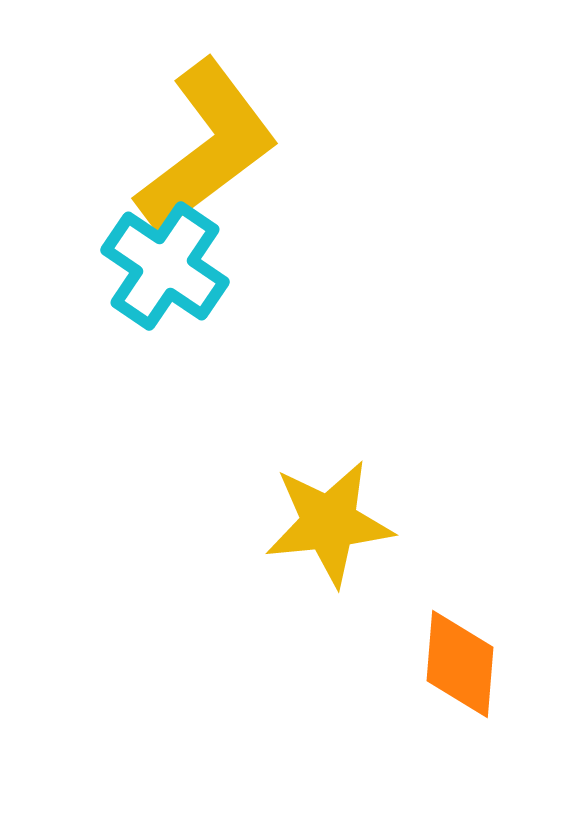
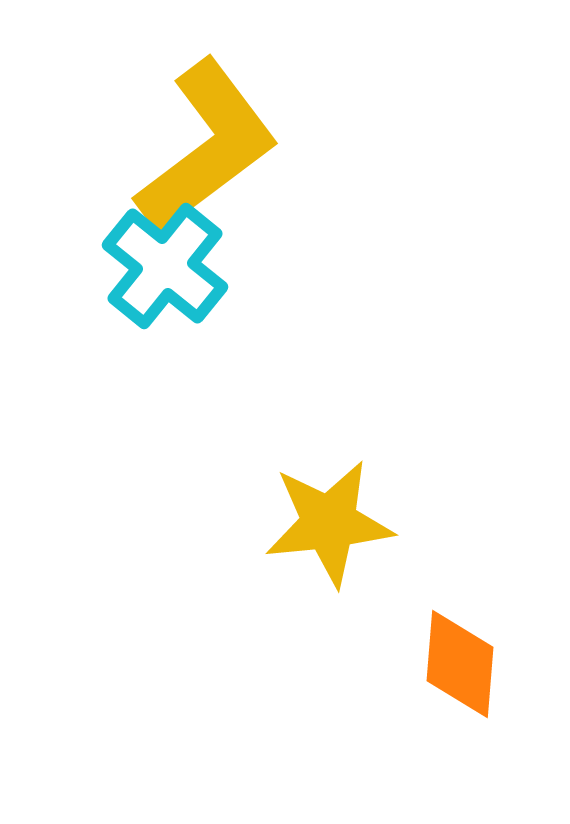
cyan cross: rotated 5 degrees clockwise
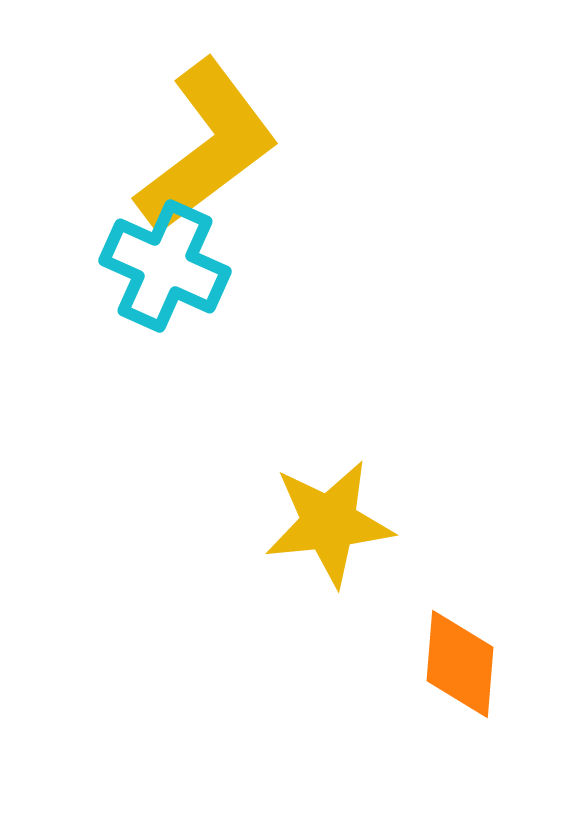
cyan cross: rotated 15 degrees counterclockwise
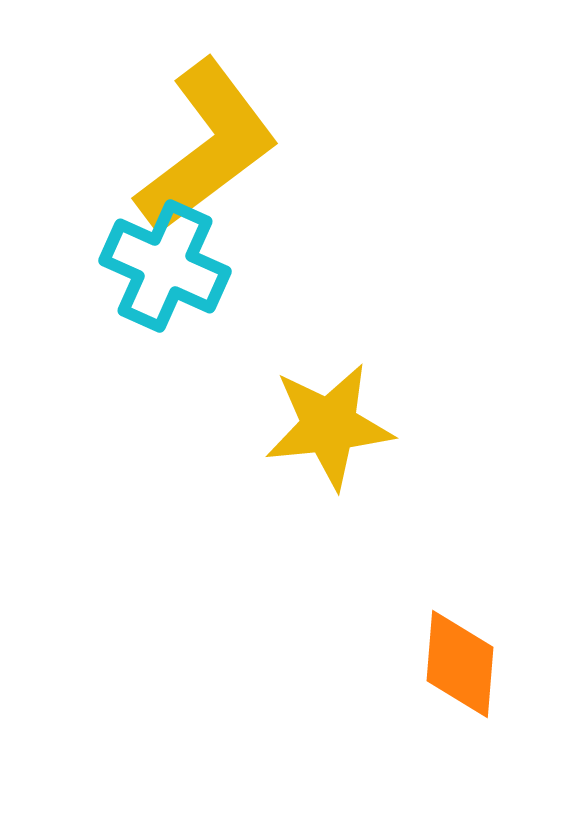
yellow star: moved 97 px up
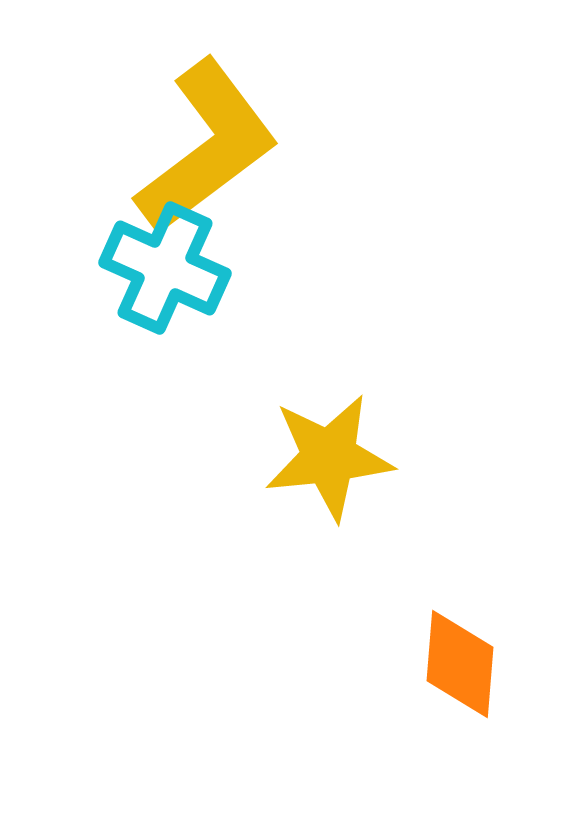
cyan cross: moved 2 px down
yellow star: moved 31 px down
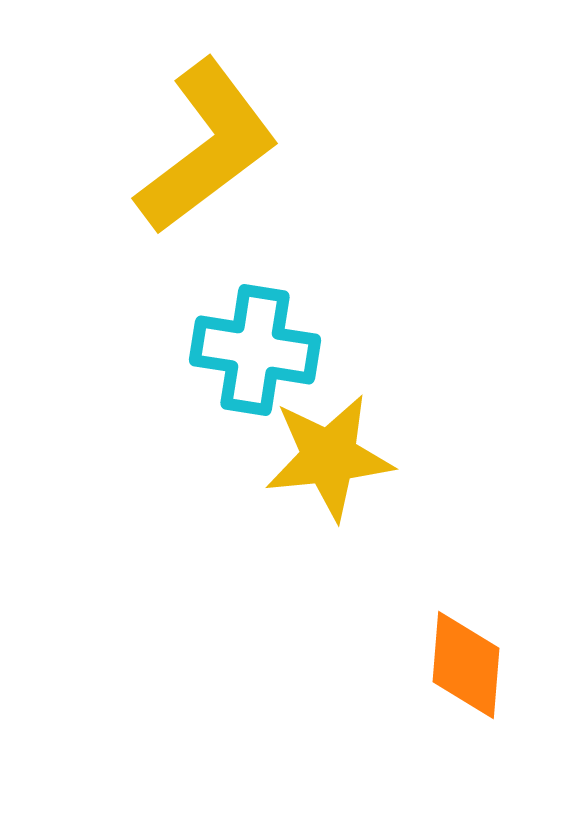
cyan cross: moved 90 px right, 82 px down; rotated 15 degrees counterclockwise
orange diamond: moved 6 px right, 1 px down
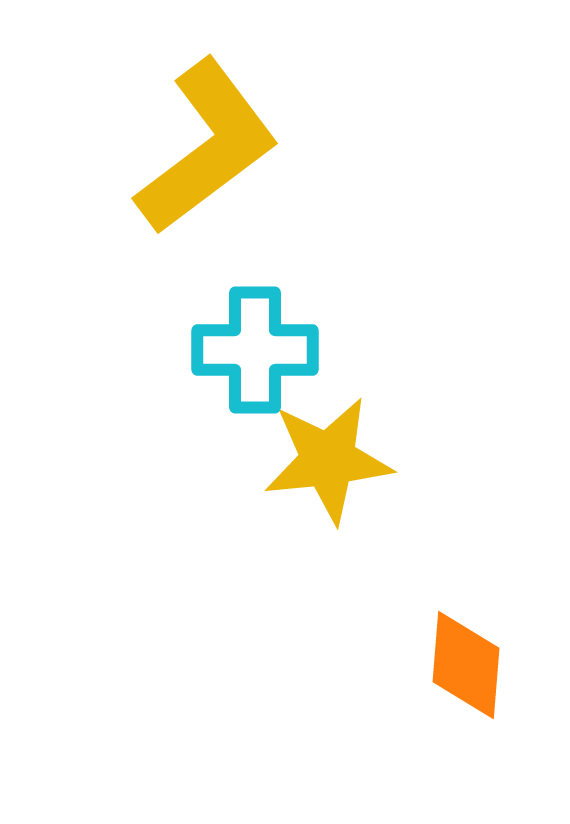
cyan cross: rotated 9 degrees counterclockwise
yellow star: moved 1 px left, 3 px down
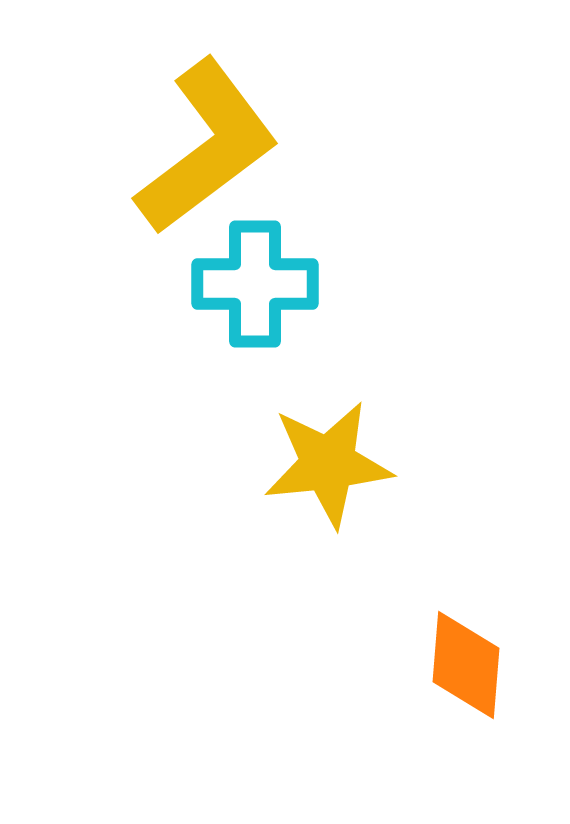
cyan cross: moved 66 px up
yellow star: moved 4 px down
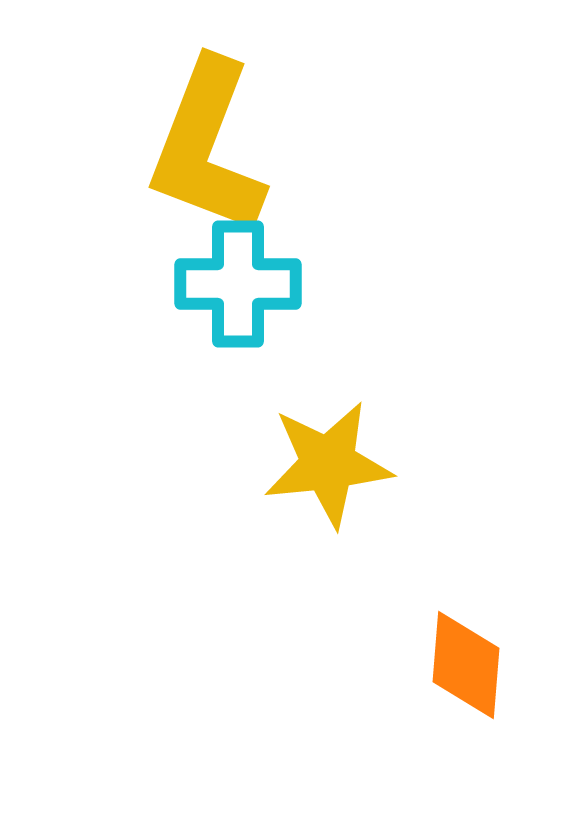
yellow L-shape: rotated 148 degrees clockwise
cyan cross: moved 17 px left
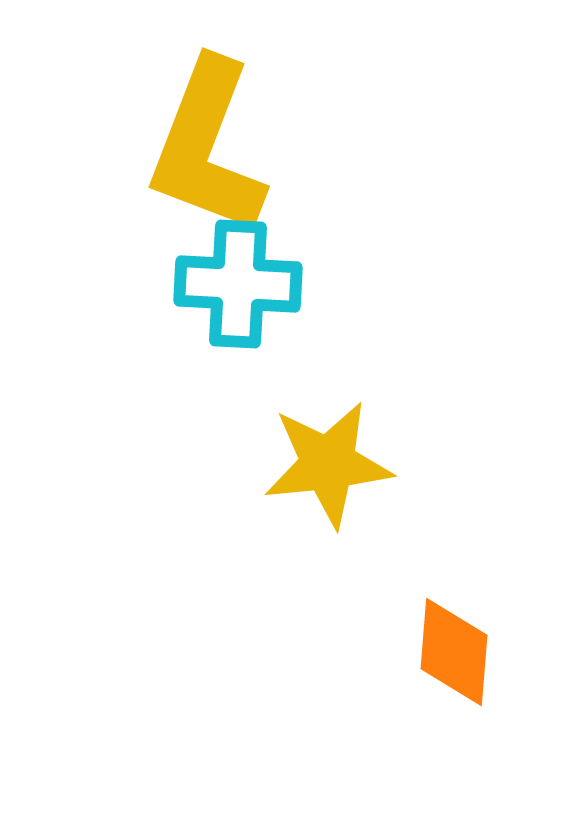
cyan cross: rotated 3 degrees clockwise
orange diamond: moved 12 px left, 13 px up
